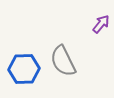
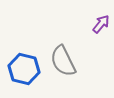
blue hexagon: rotated 16 degrees clockwise
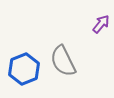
blue hexagon: rotated 24 degrees clockwise
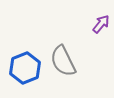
blue hexagon: moved 1 px right, 1 px up
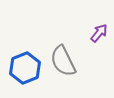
purple arrow: moved 2 px left, 9 px down
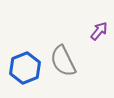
purple arrow: moved 2 px up
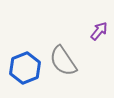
gray semicircle: rotated 8 degrees counterclockwise
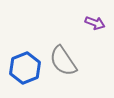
purple arrow: moved 4 px left, 8 px up; rotated 72 degrees clockwise
